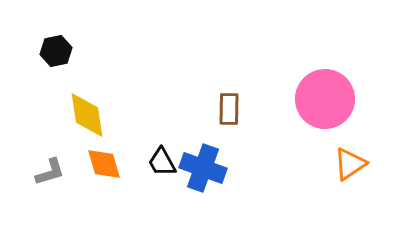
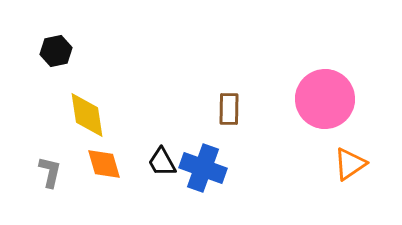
gray L-shape: rotated 60 degrees counterclockwise
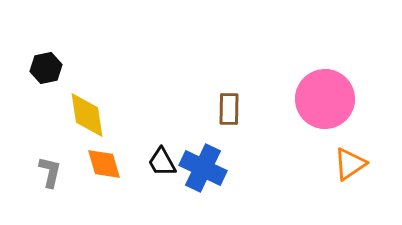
black hexagon: moved 10 px left, 17 px down
blue cross: rotated 6 degrees clockwise
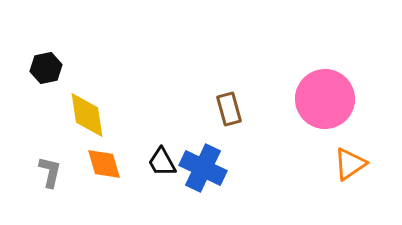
brown rectangle: rotated 16 degrees counterclockwise
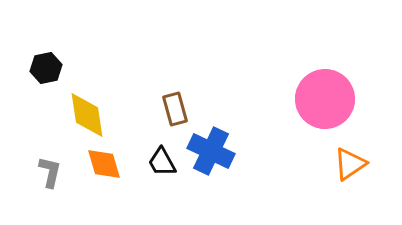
brown rectangle: moved 54 px left
blue cross: moved 8 px right, 17 px up
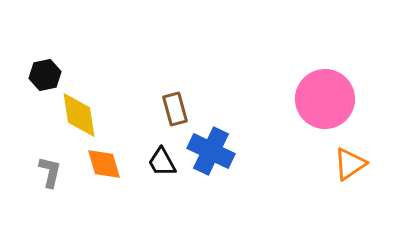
black hexagon: moved 1 px left, 7 px down
yellow diamond: moved 8 px left
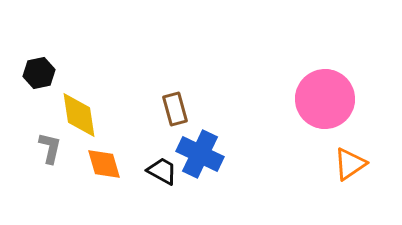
black hexagon: moved 6 px left, 2 px up
blue cross: moved 11 px left, 3 px down
black trapezoid: moved 9 px down; rotated 148 degrees clockwise
gray L-shape: moved 24 px up
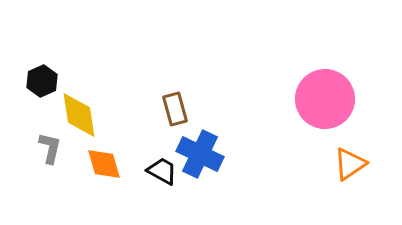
black hexagon: moved 3 px right, 8 px down; rotated 12 degrees counterclockwise
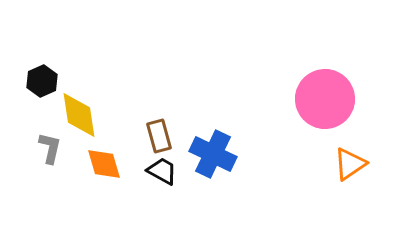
brown rectangle: moved 16 px left, 27 px down
blue cross: moved 13 px right
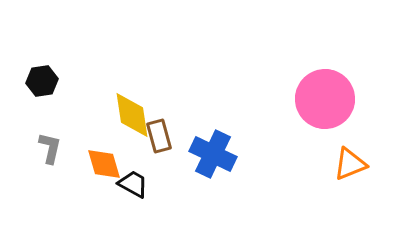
black hexagon: rotated 16 degrees clockwise
yellow diamond: moved 53 px right
orange triangle: rotated 12 degrees clockwise
black trapezoid: moved 29 px left, 13 px down
